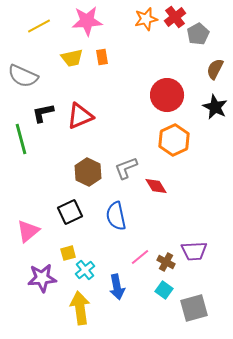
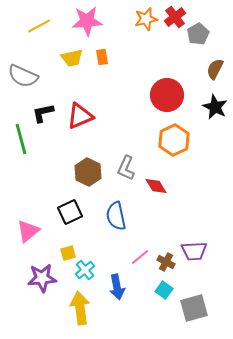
gray L-shape: rotated 45 degrees counterclockwise
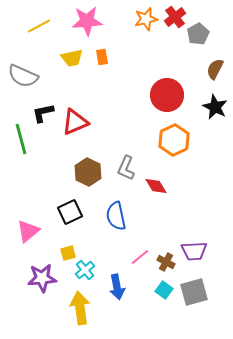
red triangle: moved 5 px left, 6 px down
gray square: moved 16 px up
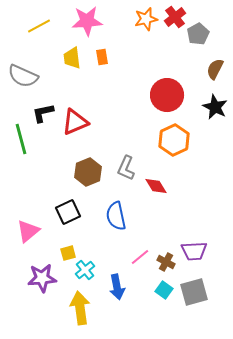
yellow trapezoid: rotated 95 degrees clockwise
brown hexagon: rotated 12 degrees clockwise
black square: moved 2 px left
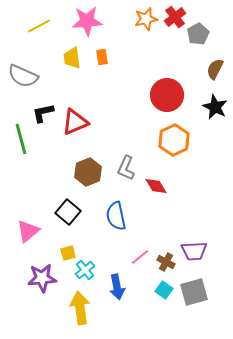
black square: rotated 25 degrees counterclockwise
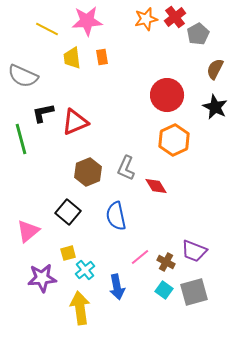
yellow line: moved 8 px right, 3 px down; rotated 55 degrees clockwise
purple trapezoid: rotated 24 degrees clockwise
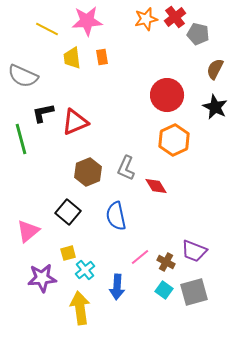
gray pentagon: rotated 30 degrees counterclockwise
blue arrow: rotated 15 degrees clockwise
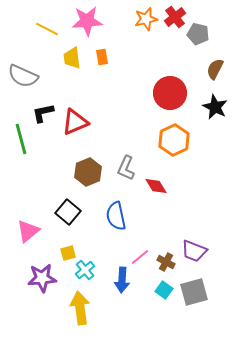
red circle: moved 3 px right, 2 px up
blue arrow: moved 5 px right, 7 px up
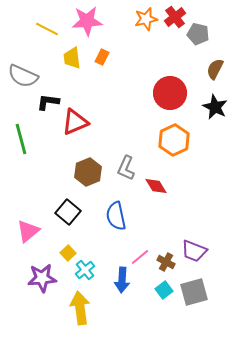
orange rectangle: rotated 35 degrees clockwise
black L-shape: moved 5 px right, 11 px up; rotated 20 degrees clockwise
yellow square: rotated 28 degrees counterclockwise
cyan square: rotated 18 degrees clockwise
